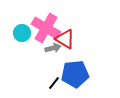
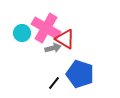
blue pentagon: moved 5 px right; rotated 24 degrees clockwise
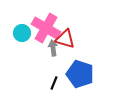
red triangle: rotated 15 degrees counterclockwise
gray arrow: rotated 84 degrees counterclockwise
black line: rotated 16 degrees counterclockwise
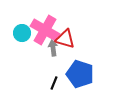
pink cross: moved 1 px left, 2 px down
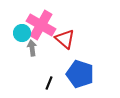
pink cross: moved 4 px left, 5 px up
red triangle: rotated 25 degrees clockwise
gray arrow: moved 21 px left
black line: moved 5 px left
